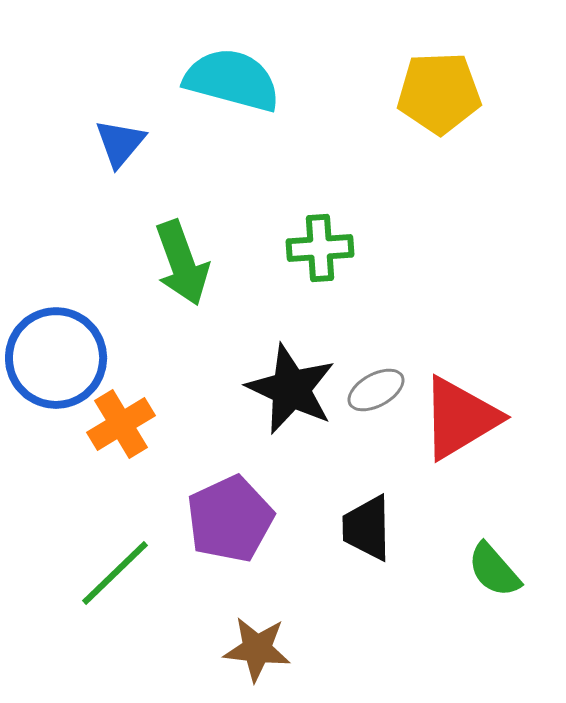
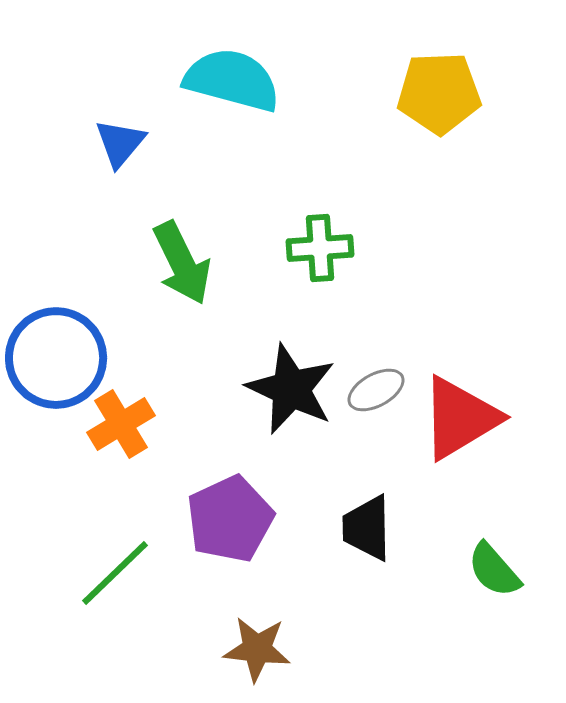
green arrow: rotated 6 degrees counterclockwise
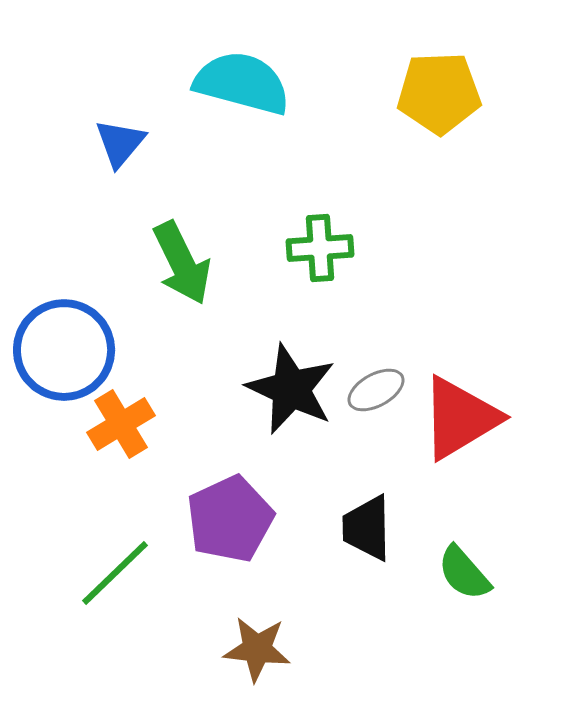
cyan semicircle: moved 10 px right, 3 px down
blue circle: moved 8 px right, 8 px up
green semicircle: moved 30 px left, 3 px down
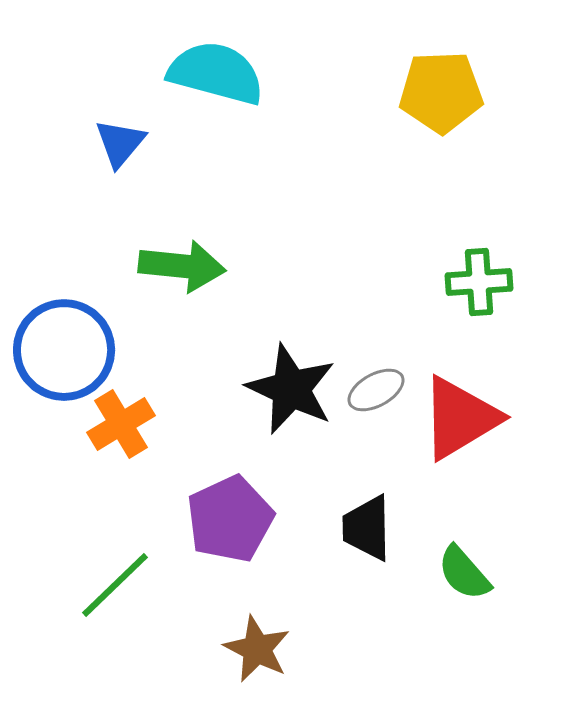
cyan semicircle: moved 26 px left, 10 px up
yellow pentagon: moved 2 px right, 1 px up
green cross: moved 159 px right, 34 px down
green arrow: moved 3 px down; rotated 58 degrees counterclockwise
green line: moved 12 px down
brown star: rotated 20 degrees clockwise
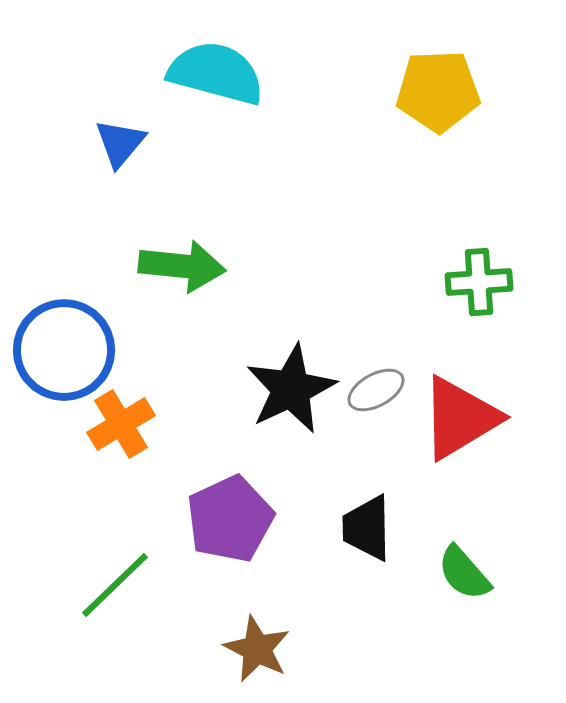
yellow pentagon: moved 3 px left, 1 px up
black star: rotated 22 degrees clockwise
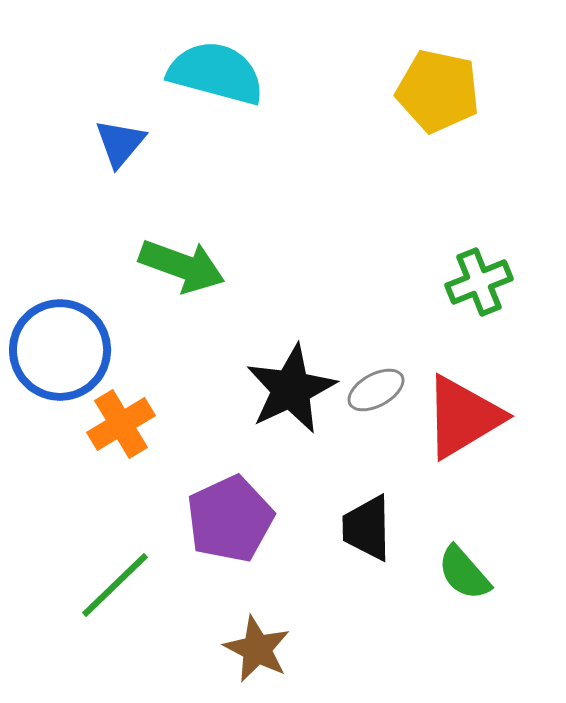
yellow pentagon: rotated 14 degrees clockwise
green arrow: rotated 14 degrees clockwise
green cross: rotated 18 degrees counterclockwise
blue circle: moved 4 px left
red triangle: moved 3 px right, 1 px up
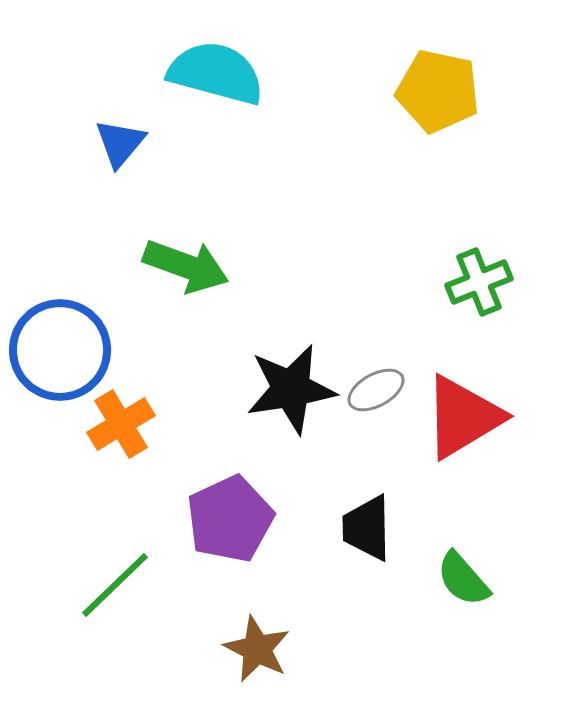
green arrow: moved 4 px right
black star: rotated 16 degrees clockwise
green semicircle: moved 1 px left, 6 px down
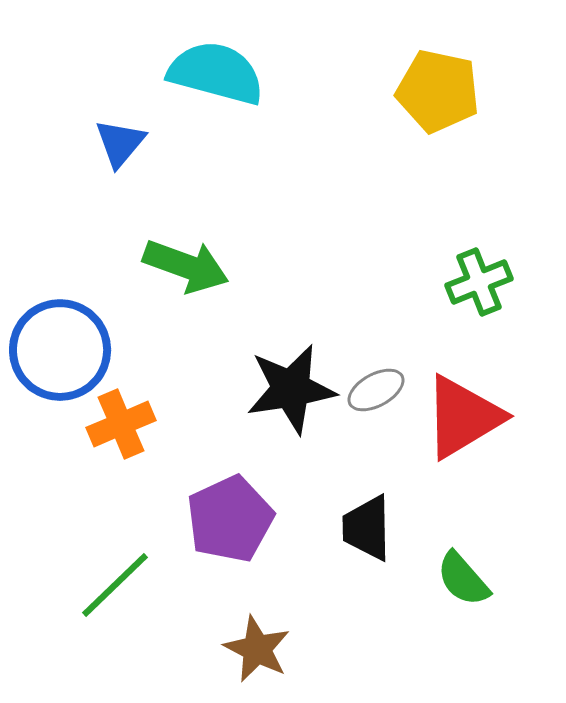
orange cross: rotated 8 degrees clockwise
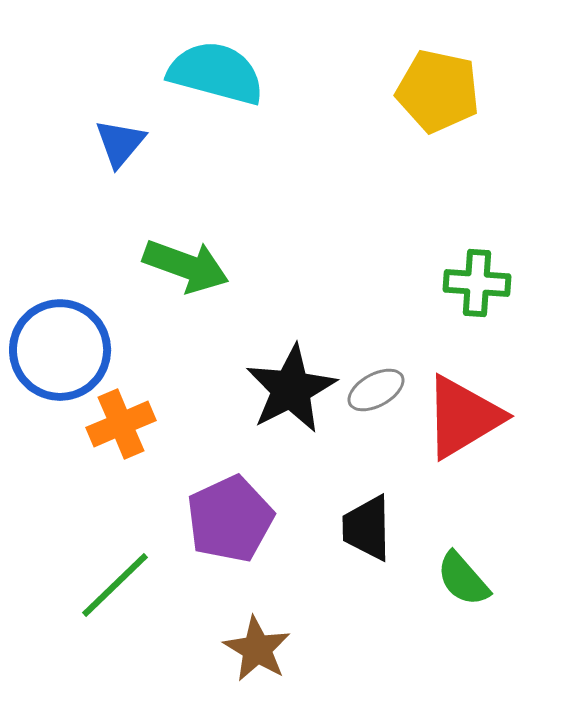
green cross: moved 2 px left, 1 px down; rotated 26 degrees clockwise
black star: rotated 18 degrees counterclockwise
brown star: rotated 4 degrees clockwise
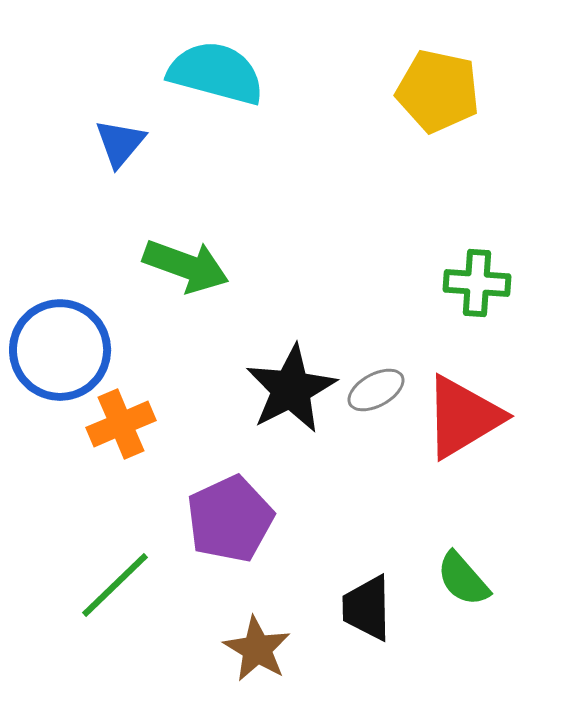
black trapezoid: moved 80 px down
